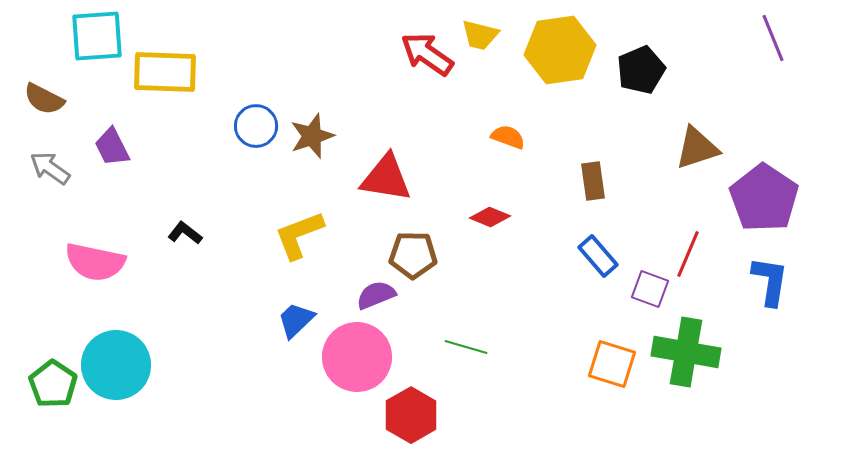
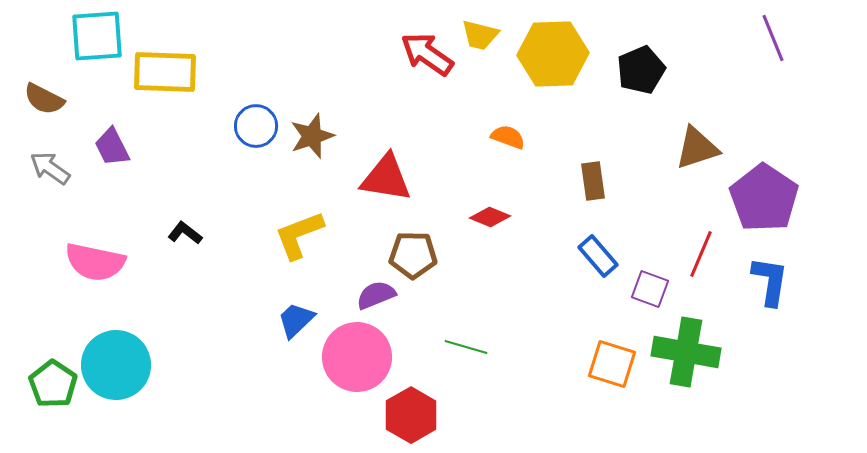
yellow hexagon: moved 7 px left, 4 px down; rotated 6 degrees clockwise
red line: moved 13 px right
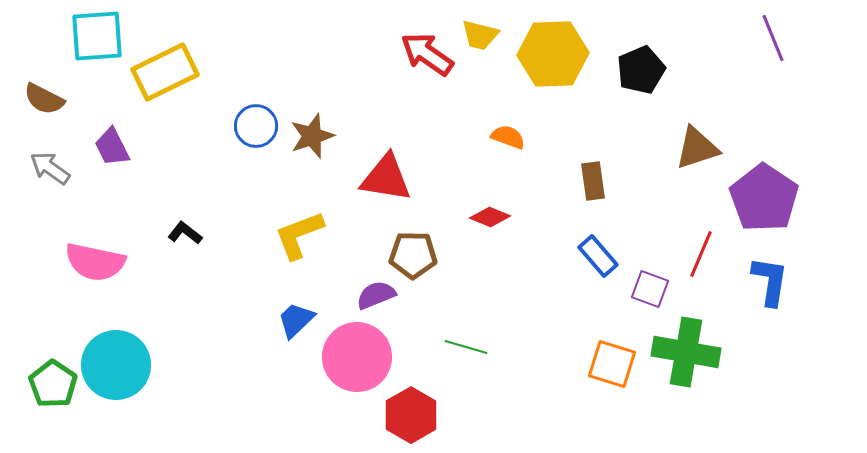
yellow rectangle: rotated 28 degrees counterclockwise
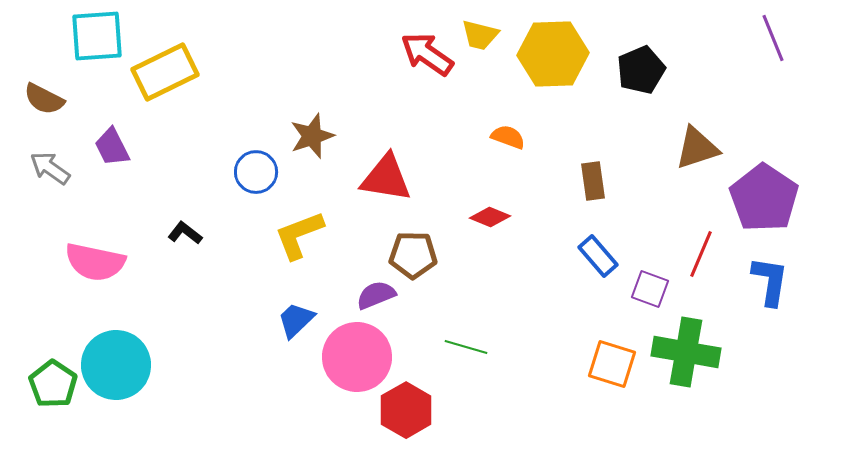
blue circle: moved 46 px down
red hexagon: moved 5 px left, 5 px up
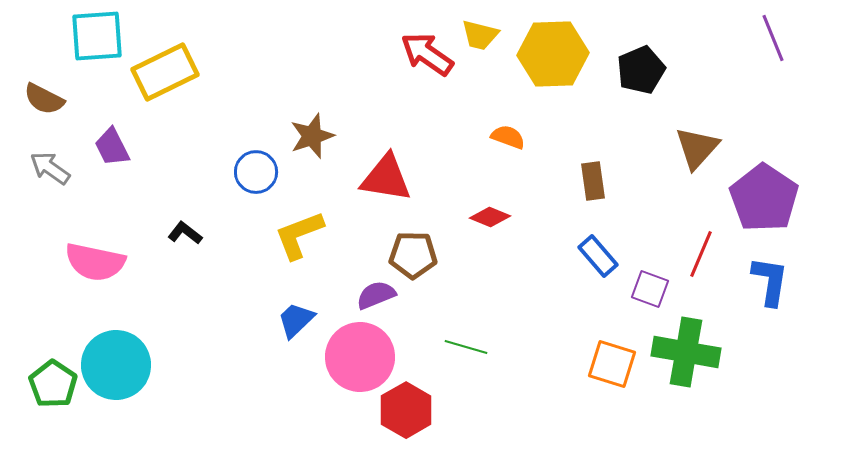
brown triangle: rotated 30 degrees counterclockwise
pink circle: moved 3 px right
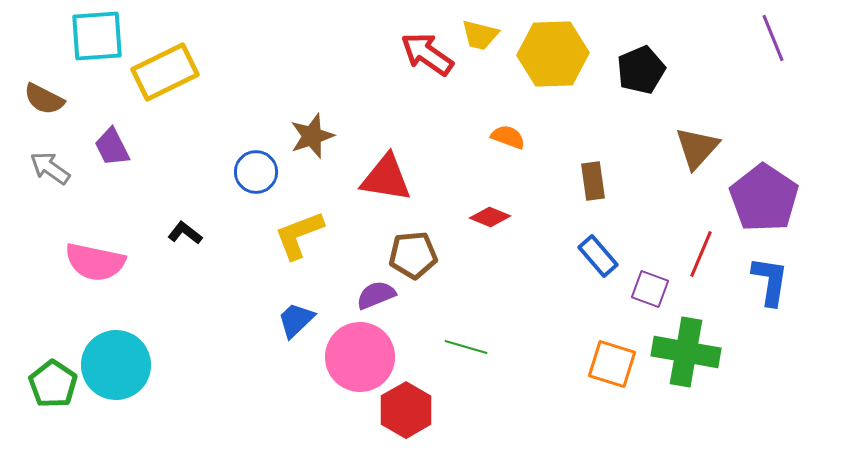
brown pentagon: rotated 6 degrees counterclockwise
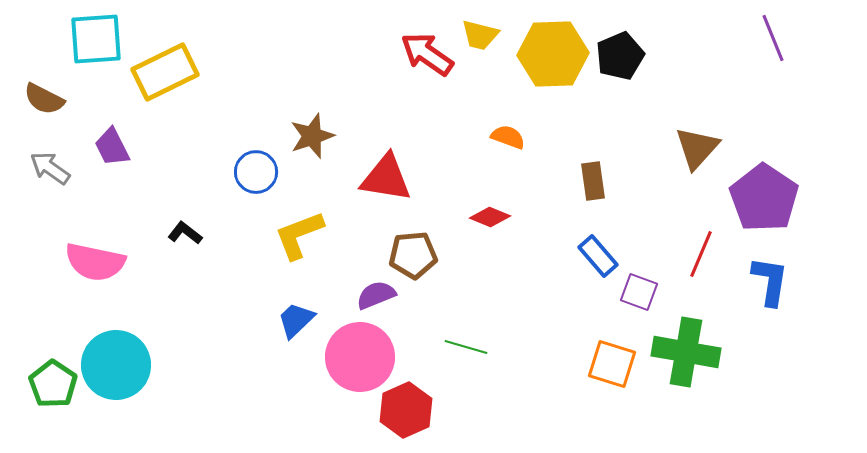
cyan square: moved 1 px left, 3 px down
black pentagon: moved 21 px left, 14 px up
purple square: moved 11 px left, 3 px down
red hexagon: rotated 6 degrees clockwise
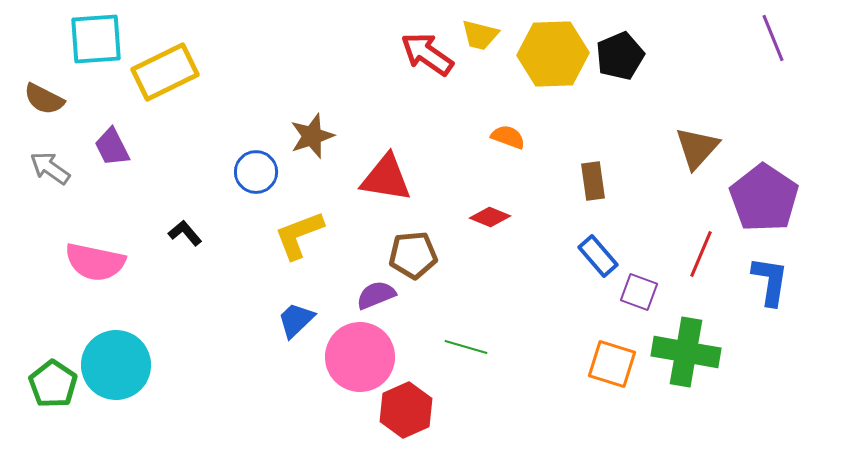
black L-shape: rotated 12 degrees clockwise
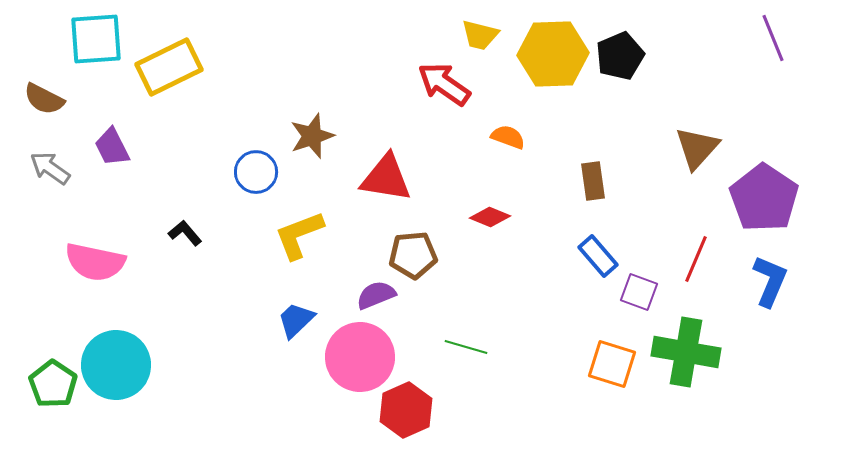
red arrow: moved 17 px right, 30 px down
yellow rectangle: moved 4 px right, 5 px up
red line: moved 5 px left, 5 px down
blue L-shape: rotated 14 degrees clockwise
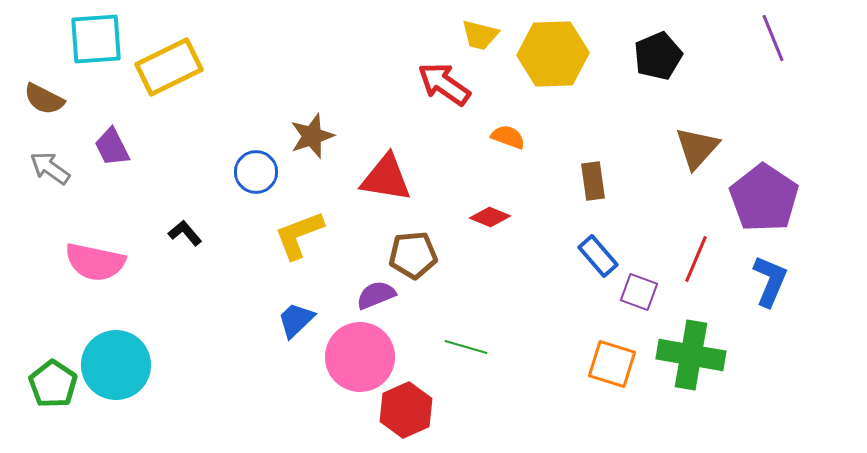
black pentagon: moved 38 px right
green cross: moved 5 px right, 3 px down
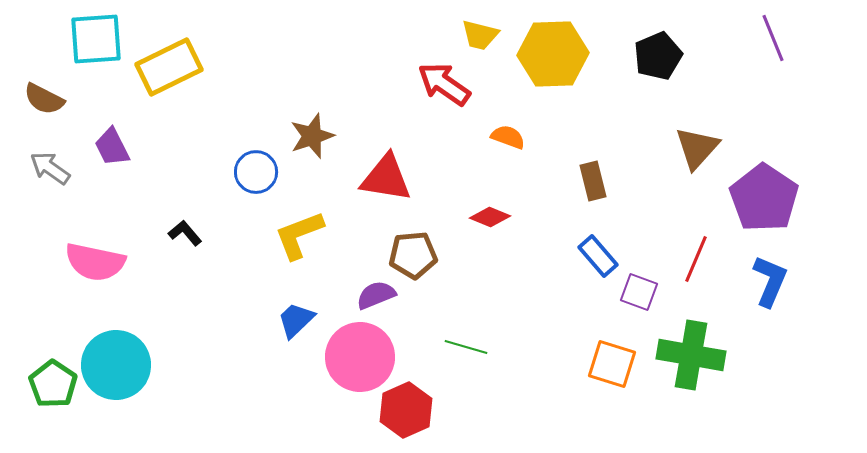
brown rectangle: rotated 6 degrees counterclockwise
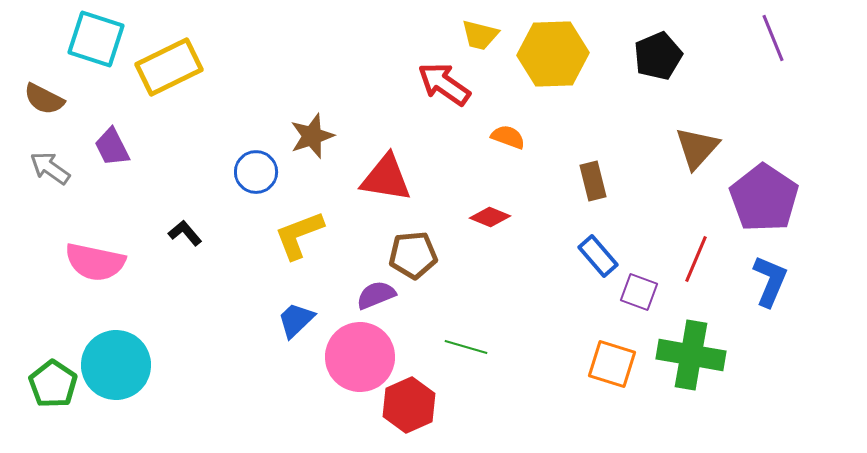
cyan square: rotated 22 degrees clockwise
red hexagon: moved 3 px right, 5 px up
